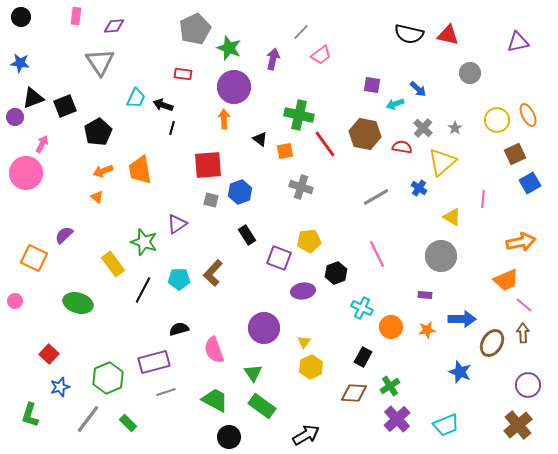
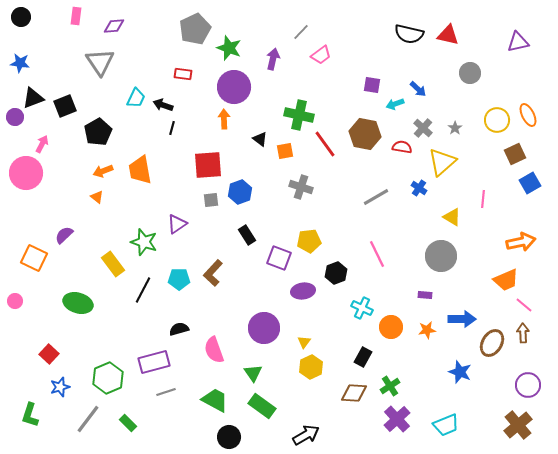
gray square at (211, 200): rotated 21 degrees counterclockwise
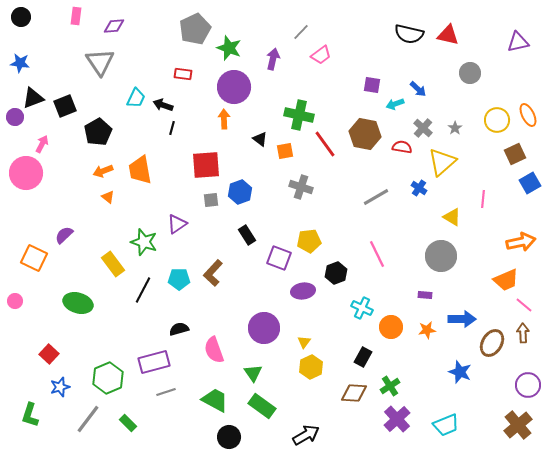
red square at (208, 165): moved 2 px left
orange triangle at (97, 197): moved 11 px right
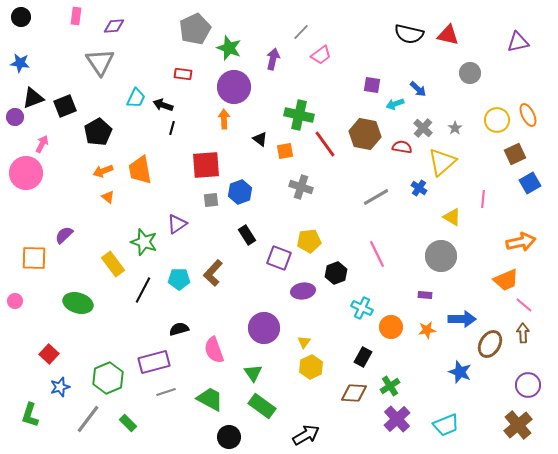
orange square at (34, 258): rotated 24 degrees counterclockwise
brown ellipse at (492, 343): moved 2 px left, 1 px down
green trapezoid at (215, 400): moved 5 px left, 1 px up
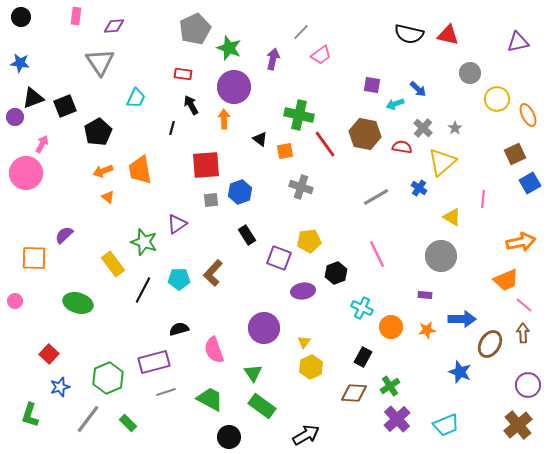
black arrow at (163, 105): moved 28 px right; rotated 42 degrees clockwise
yellow circle at (497, 120): moved 21 px up
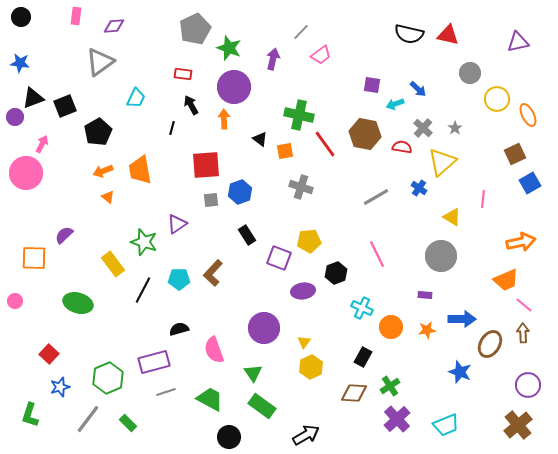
gray triangle at (100, 62): rotated 28 degrees clockwise
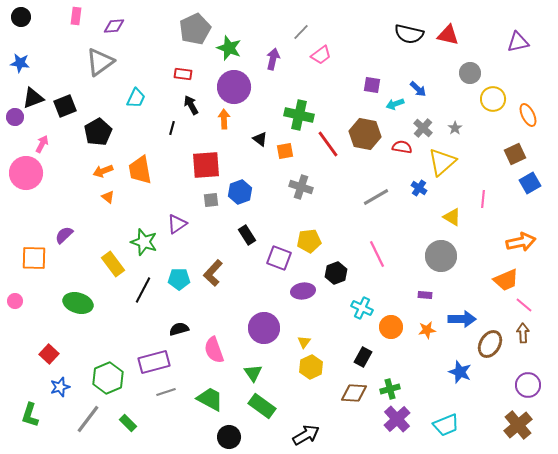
yellow circle at (497, 99): moved 4 px left
red line at (325, 144): moved 3 px right
green cross at (390, 386): moved 3 px down; rotated 18 degrees clockwise
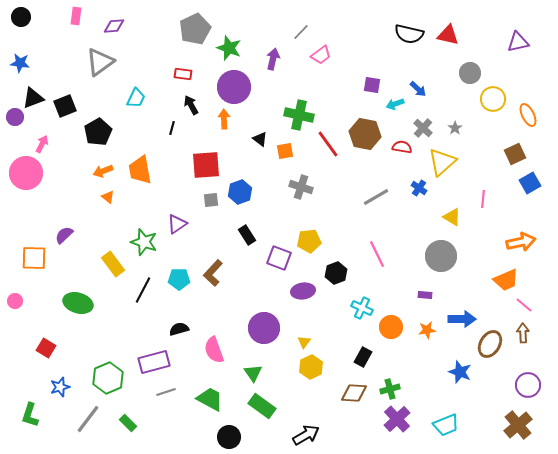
red square at (49, 354): moved 3 px left, 6 px up; rotated 12 degrees counterclockwise
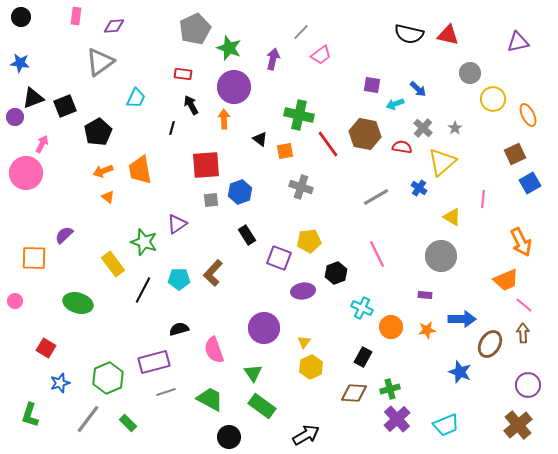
orange arrow at (521, 242): rotated 76 degrees clockwise
blue star at (60, 387): moved 4 px up
